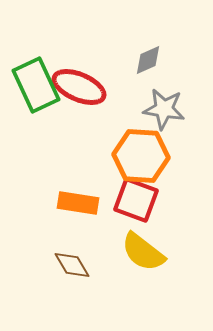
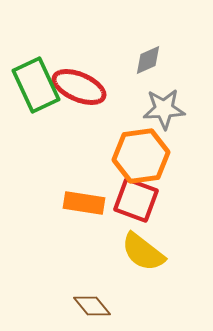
gray star: rotated 12 degrees counterclockwise
orange hexagon: rotated 12 degrees counterclockwise
orange rectangle: moved 6 px right
brown diamond: moved 20 px right, 41 px down; rotated 9 degrees counterclockwise
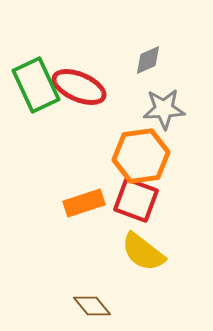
orange rectangle: rotated 27 degrees counterclockwise
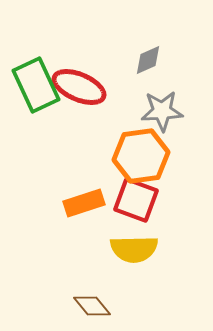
gray star: moved 2 px left, 2 px down
yellow semicircle: moved 9 px left, 3 px up; rotated 39 degrees counterclockwise
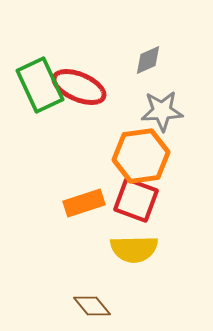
green rectangle: moved 4 px right
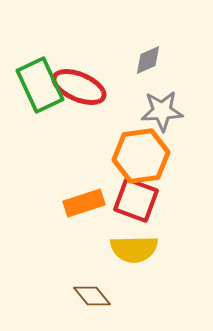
brown diamond: moved 10 px up
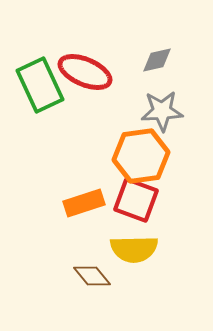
gray diamond: moved 9 px right; rotated 12 degrees clockwise
red ellipse: moved 6 px right, 15 px up
brown diamond: moved 20 px up
